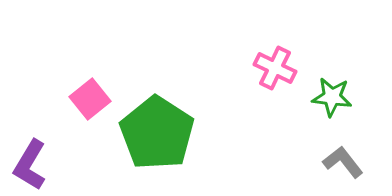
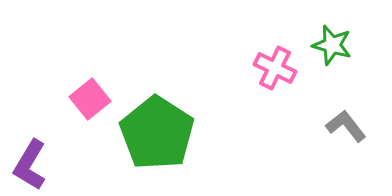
green star: moved 52 px up; rotated 9 degrees clockwise
gray L-shape: moved 3 px right, 36 px up
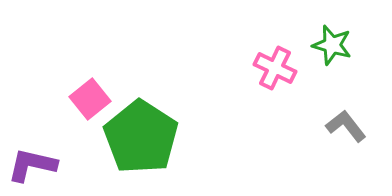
green pentagon: moved 16 px left, 4 px down
purple L-shape: moved 2 px right; rotated 72 degrees clockwise
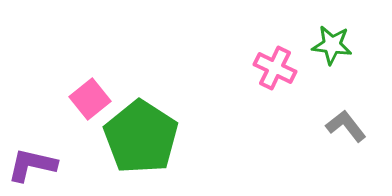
green star: rotated 9 degrees counterclockwise
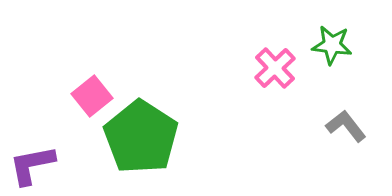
pink cross: rotated 21 degrees clockwise
pink square: moved 2 px right, 3 px up
purple L-shape: rotated 24 degrees counterclockwise
